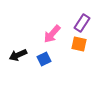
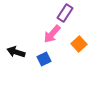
purple rectangle: moved 17 px left, 10 px up
orange square: rotated 35 degrees clockwise
black arrow: moved 2 px left, 3 px up; rotated 42 degrees clockwise
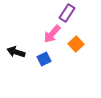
purple rectangle: moved 2 px right
orange square: moved 3 px left
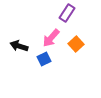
pink arrow: moved 1 px left, 4 px down
black arrow: moved 3 px right, 6 px up
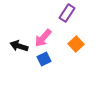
pink arrow: moved 8 px left
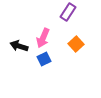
purple rectangle: moved 1 px right, 1 px up
pink arrow: rotated 18 degrees counterclockwise
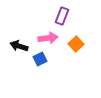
purple rectangle: moved 6 px left, 4 px down; rotated 12 degrees counterclockwise
pink arrow: moved 5 px right; rotated 120 degrees counterclockwise
blue square: moved 4 px left
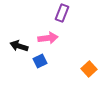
purple rectangle: moved 3 px up
orange square: moved 13 px right, 25 px down
blue square: moved 2 px down
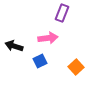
black arrow: moved 5 px left
orange square: moved 13 px left, 2 px up
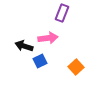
black arrow: moved 10 px right
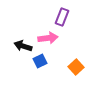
purple rectangle: moved 4 px down
black arrow: moved 1 px left
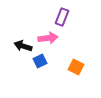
orange square: rotated 21 degrees counterclockwise
